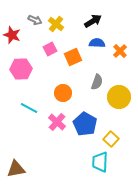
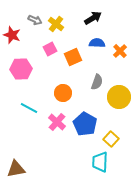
black arrow: moved 3 px up
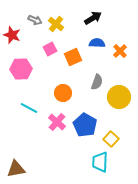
blue pentagon: moved 1 px down
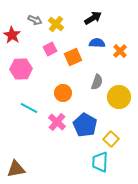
red star: rotated 12 degrees clockwise
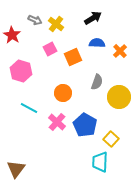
pink hexagon: moved 2 px down; rotated 20 degrees clockwise
brown triangle: rotated 42 degrees counterclockwise
